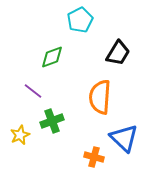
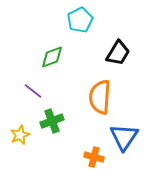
blue triangle: moved 1 px up; rotated 20 degrees clockwise
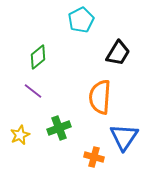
cyan pentagon: moved 1 px right
green diamond: moved 14 px left; rotated 20 degrees counterclockwise
green cross: moved 7 px right, 7 px down
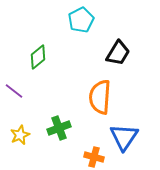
purple line: moved 19 px left
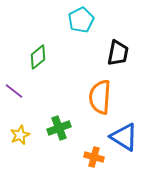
black trapezoid: rotated 20 degrees counterclockwise
blue triangle: rotated 32 degrees counterclockwise
